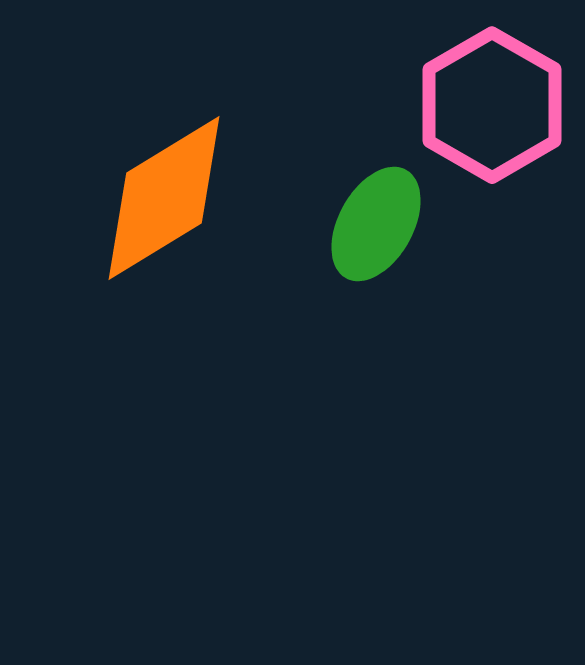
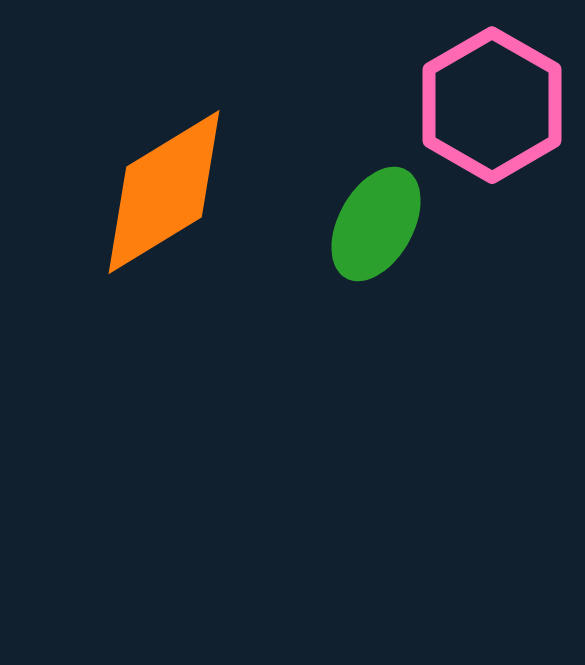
orange diamond: moved 6 px up
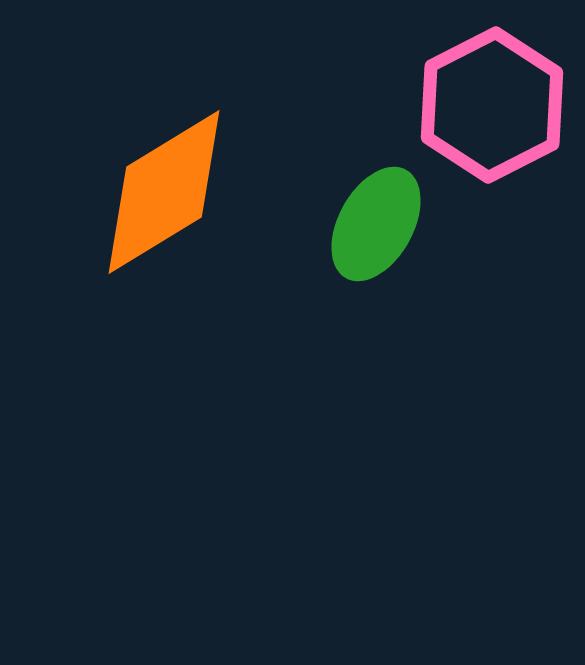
pink hexagon: rotated 3 degrees clockwise
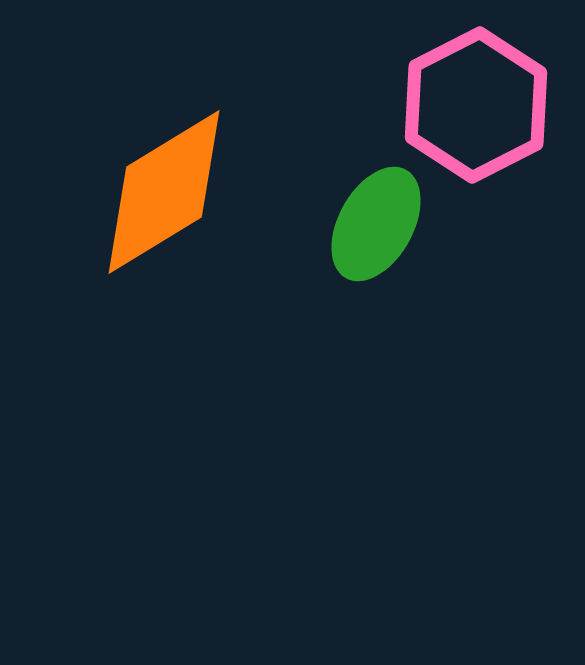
pink hexagon: moved 16 px left
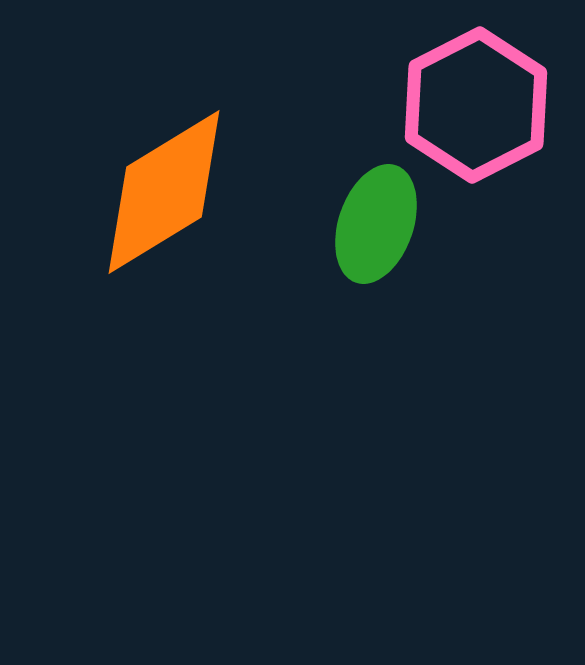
green ellipse: rotated 10 degrees counterclockwise
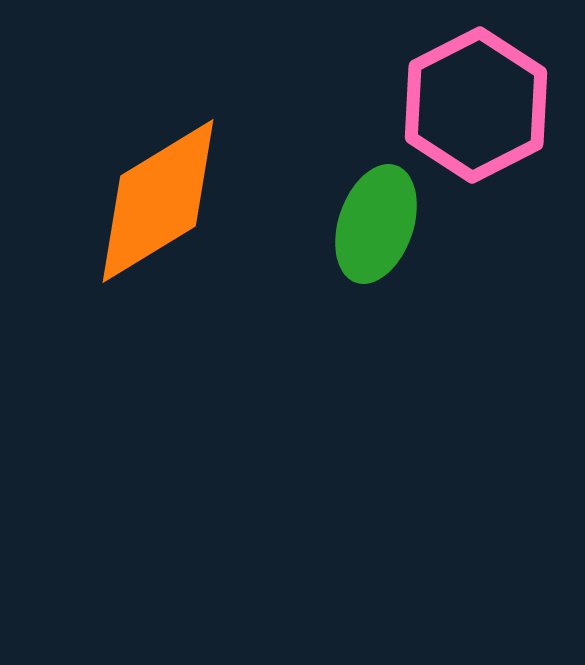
orange diamond: moved 6 px left, 9 px down
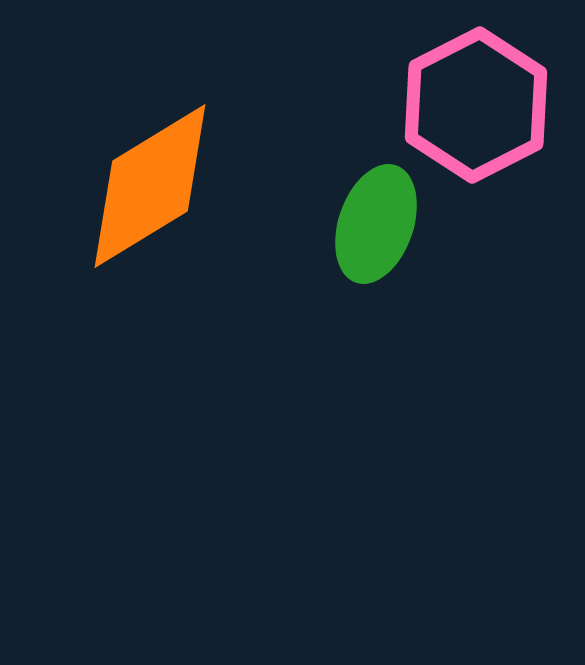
orange diamond: moved 8 px left, 15 px up
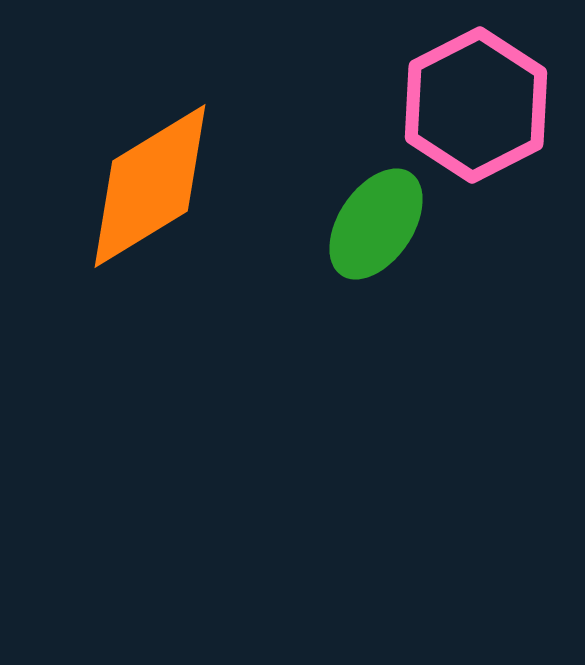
green ellipse: rotated 15 degrees clockwise
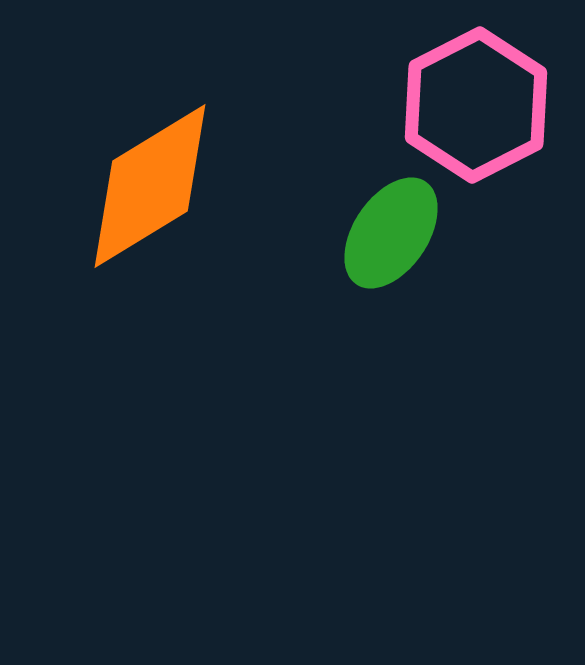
green ellipse: moved 15 px right, 9 px down
